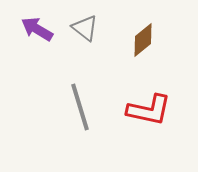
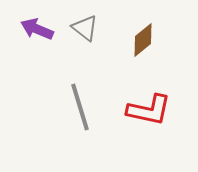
purple arrow: rotated 8 degrees counterclockwise
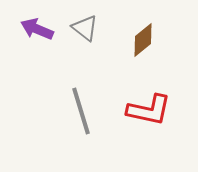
gray line: moved 1 px right, 4 px down
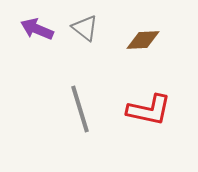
brown diamond: rotated 36 degrees clockwise
gray line: moved 1 px left, 2 px up
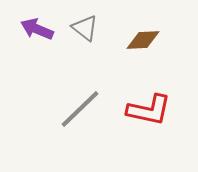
gray line: rotated 63 degrees clockwise
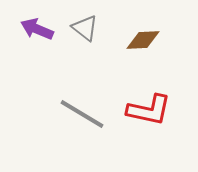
gray line: moved 2 px right, 5 px down; rotated 75 degrees clockwise
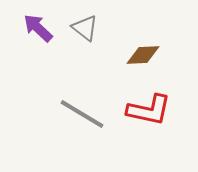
purple arrow: moved 1 px right, 1 px up; rotated 20 degrees clockwise
brown diamond: moved 15 px down
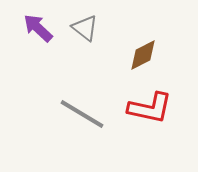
brown diamond: rotated 24 degrees counterclockwise
red L-shape: moved 1 px right, 2 px up
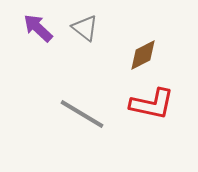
red L-shape: moved 2 px right, 4 px up
